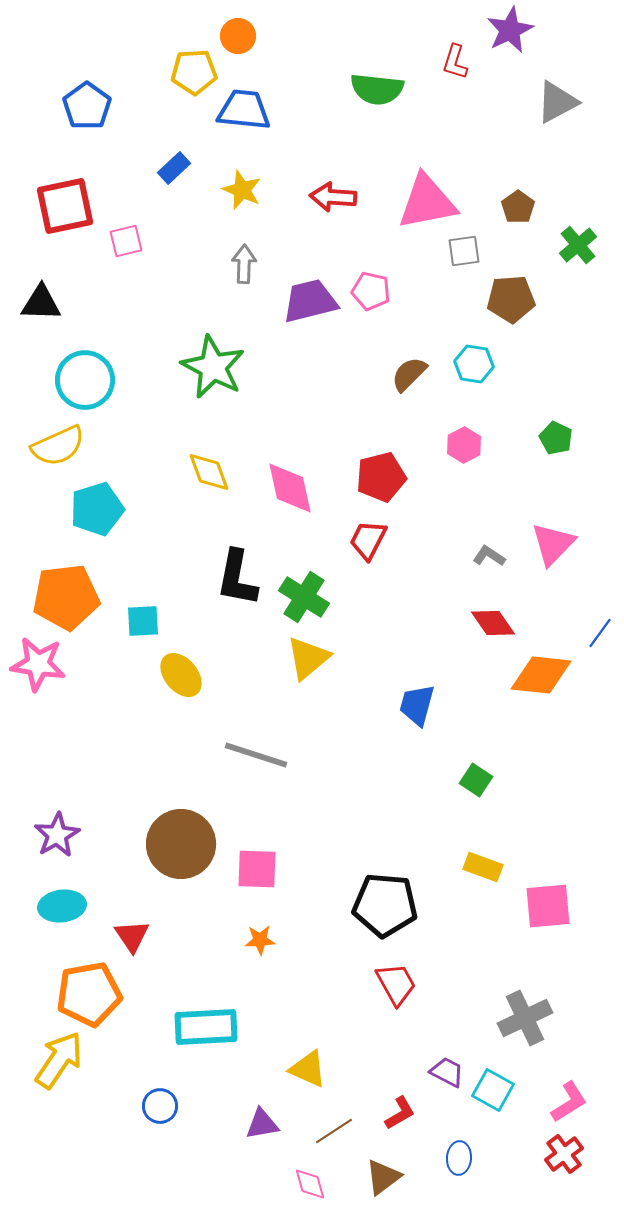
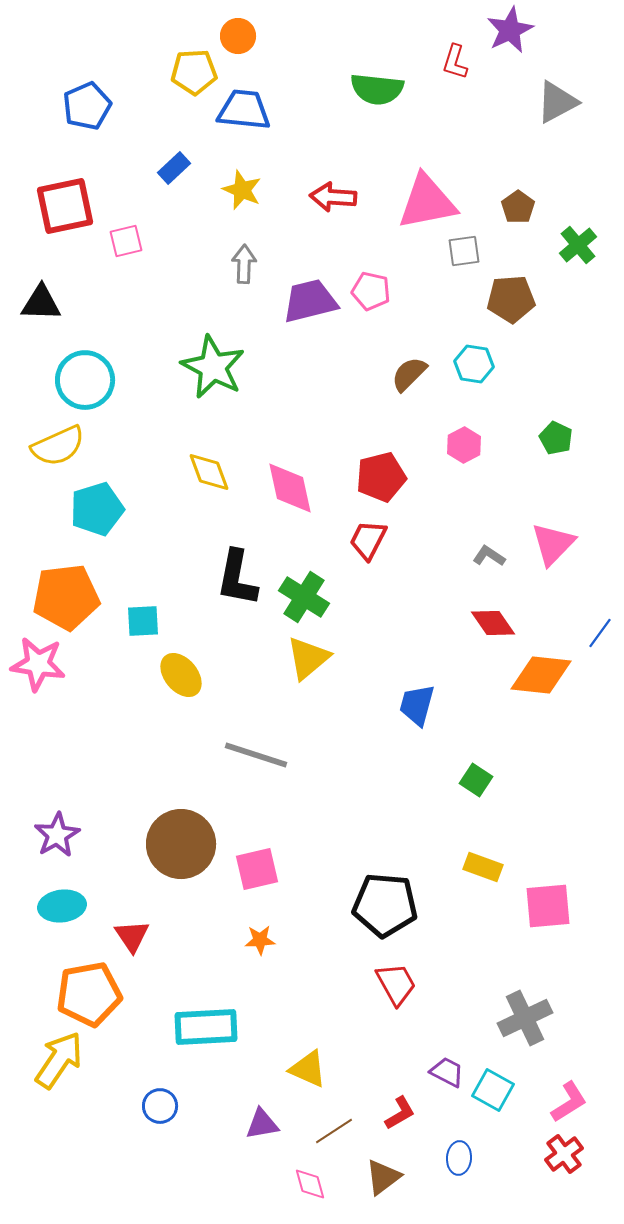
blue pentagon at (87, 106): rotated 12 degrees clockwise
pink square at (257, 869): rotated 15 degrees counterclockwise
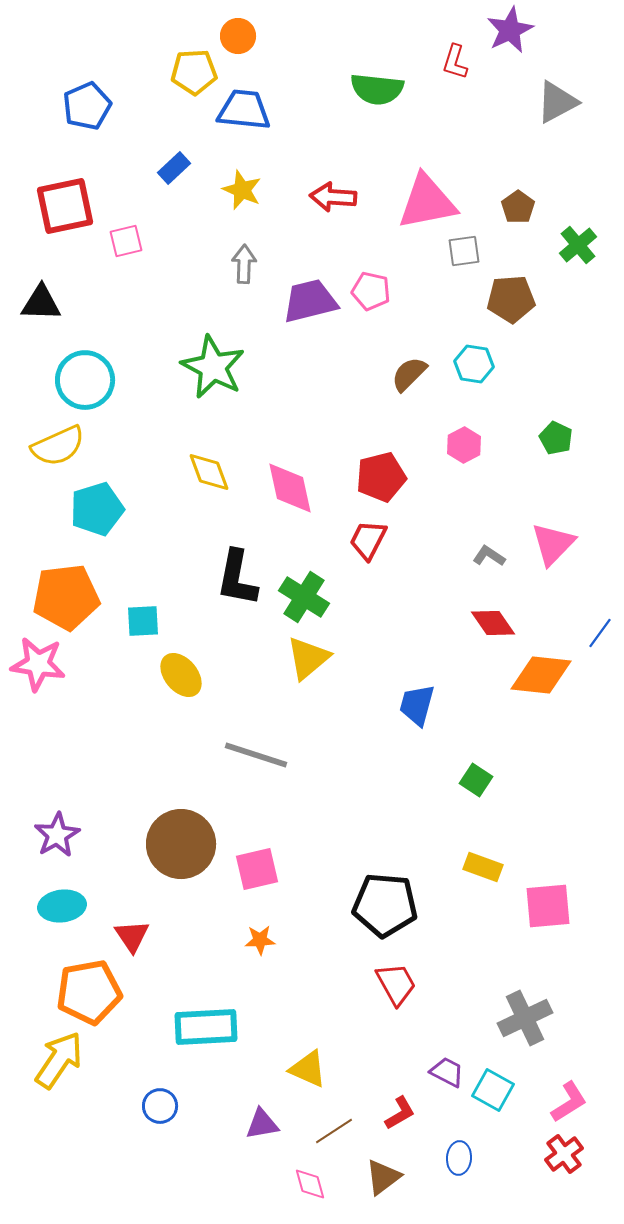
orange pentagon at (89, 994): moved 2 px up
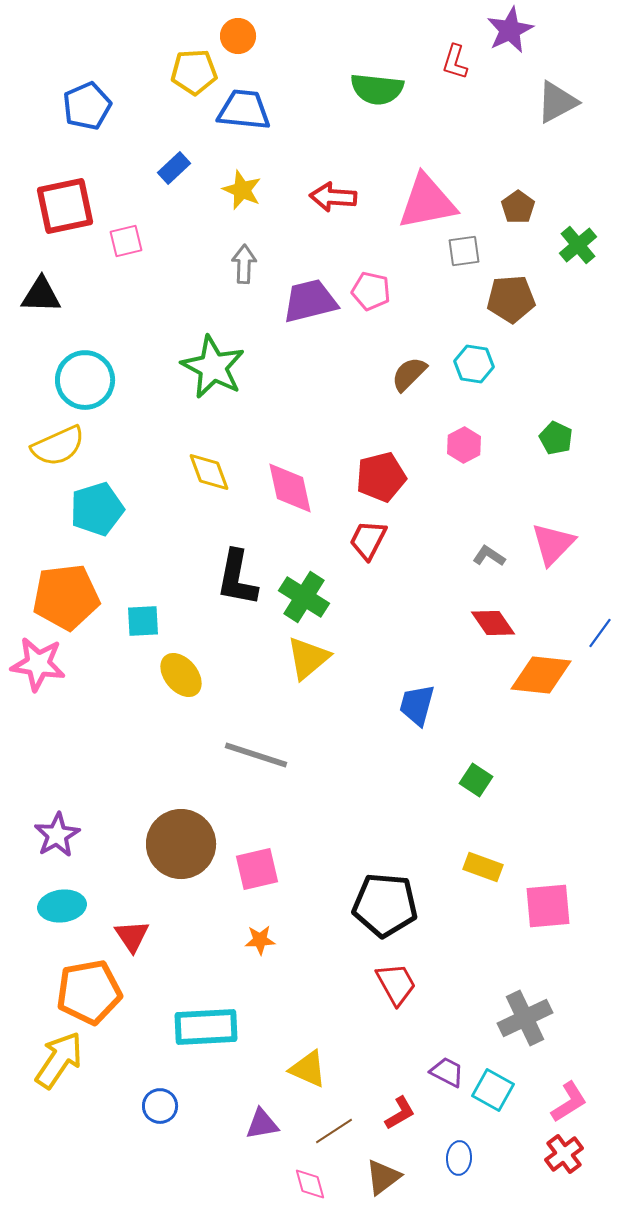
black triangle at (41, 303): moved 8 px up
